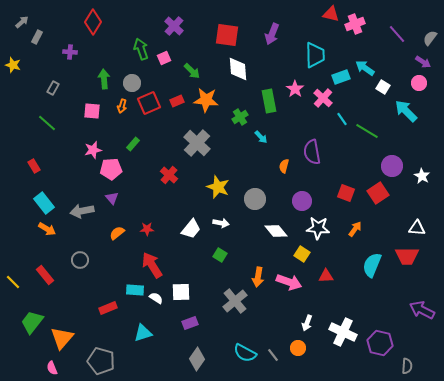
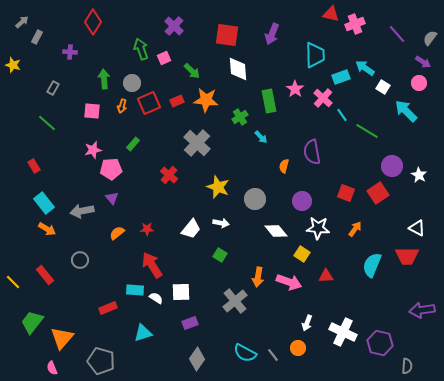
cyan line at (342, 119): moved 4 px up
white star at (422, 176): moved 3 px left, 1 px up
white triangle at (417, 228): rotated 24 degrees clockwise
purple arrow at (422, 310): rotated 35 degrees counterclockwise
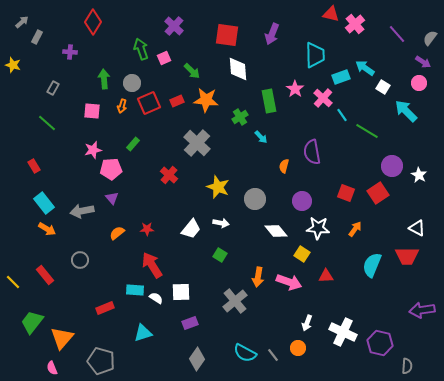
pink cross at (355, 24): rotated 18 degrees counterclockwise
red rectangle at (108, 308): moved 3 px left
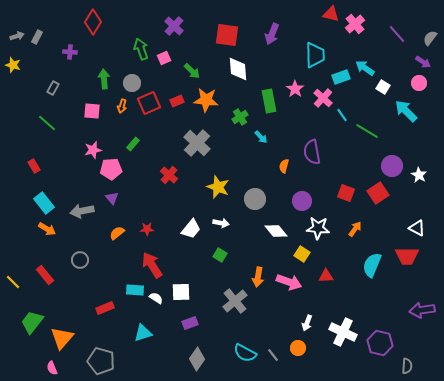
gray arrow at (22, 22): moved 5 px left, 14 px down; rotated 24 degrees clockwise
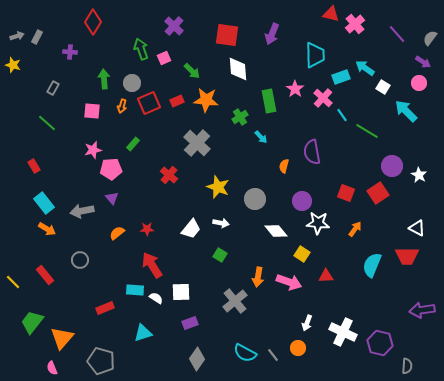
white star at (318, 228): moved 5 px up
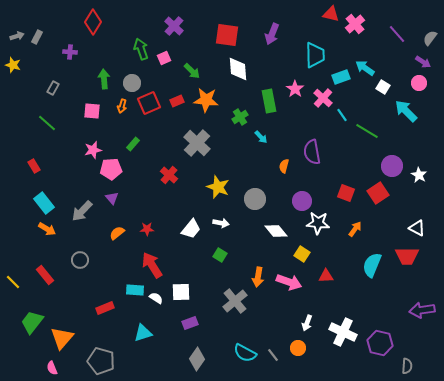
gray arrow at (82, 211): rotated 35 degrees counterclockwise
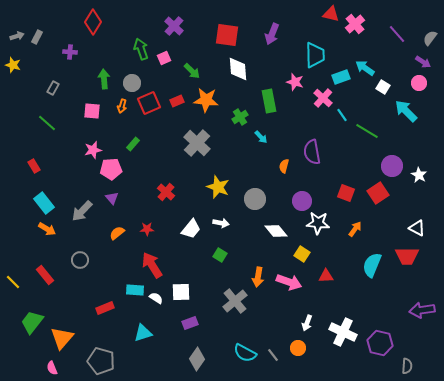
pink star at (295, 89): moved 7 px up; rotated 18 degrees counterclockwise
red cross at (169, 175): moved 3 px left, 17 px down
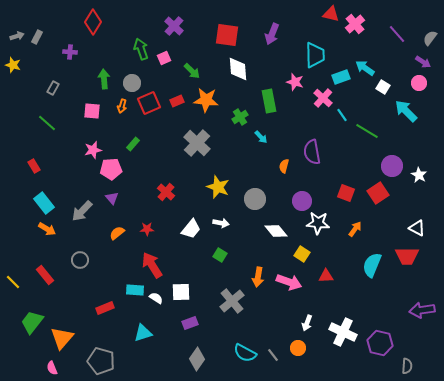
gray cross at (235, 301): moved 3 px left
